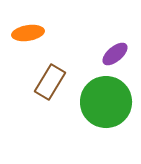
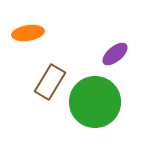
green circle: moved 11 px left
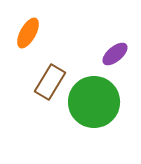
orange ellipse: rotated 52 degrees counterclockwise
green circle: moved 1 px left
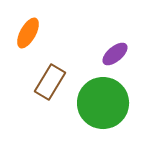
green circle: moved 9 px right, 1 px down
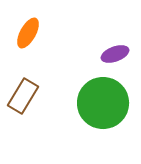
purple ellipse: rotated 20 degrees clockwise
brown rectangle: moved 27 px left, 14 px down
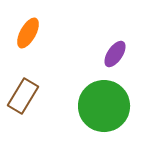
purple ellipse: rotated 36 degrees counterclockwise
green circle: moved 1 px right, 3 px down
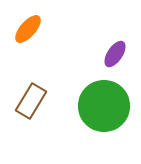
orange ellipse: moved 4 px up; rotated 12 degrees clockwise
brown rectangle: moved 8 px right, 5 px down
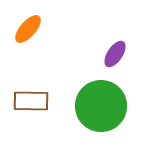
brown rectangle: rotated 60 degrees clockwise
green circle: moved 3 px left
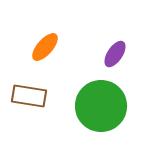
orange ellipse: moved 17 px right, 18 px down
brown rectangle: moved 2 px left, 5 px up; rotated 8 degrees clockwise
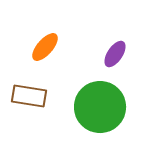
green circle: moved 1 px left, 1 px down
